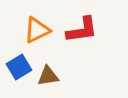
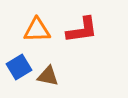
orange triangle: rotated 24 degrees clockwise
brown triangle: rotated 20 degrees clockwise
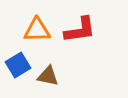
red L-shape: moved 2 px left
blue square: moved 1 px left, 2 px up
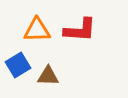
red L-shape: rotated 12 degrees clockwise
brown triangle: rotated 10 degrees counterclockwise
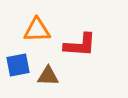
red L-shape: moved 15 px down
blue square: rotated 20 degrees clockwise
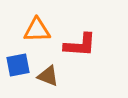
brown triangle: rotated 20 degrees clockwise
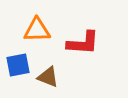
red L-shape: moved 3 px right, 2 px up
brown triangle: moved 1 px down
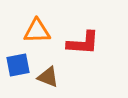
orange triangle: moved 1 px down
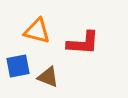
orange triangle: rotated 16 degrees clockwise
blue square: moved 1 px down
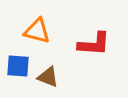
red L-shape: moved 11 px right, 1 px down
blue square: rotated 15 degrees clockwise
